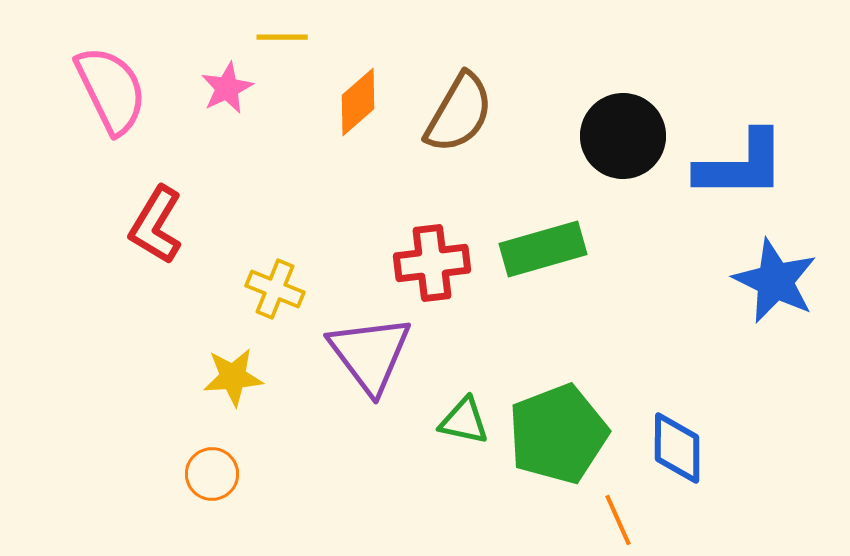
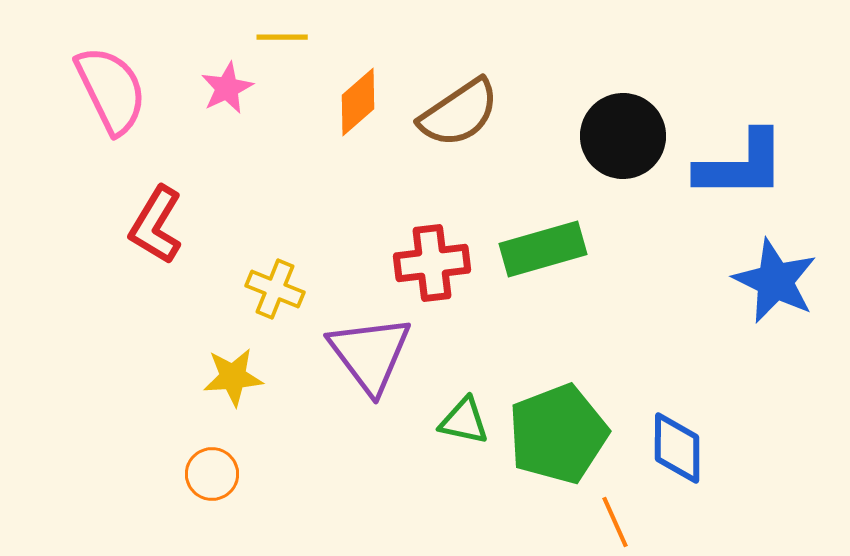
brown semicircle: rotated 26 degrees clockwise
orange line: moved 3 px left, 2 px down
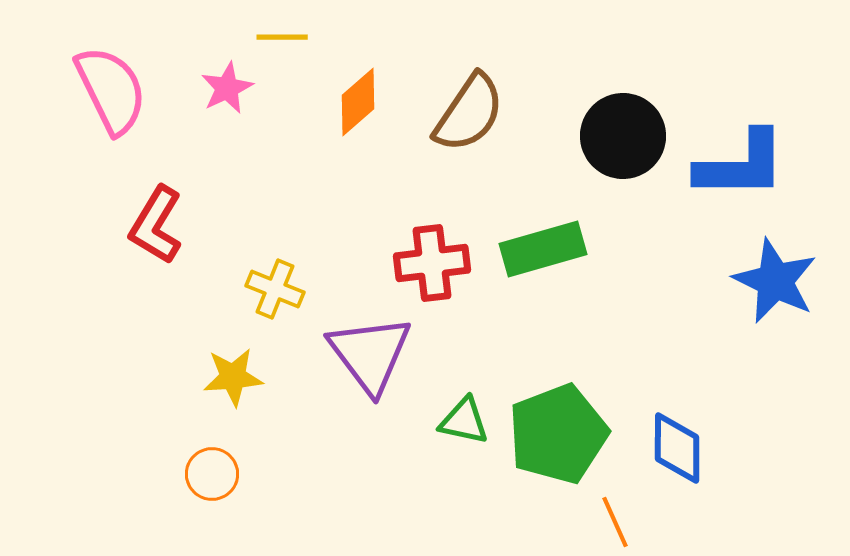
brown semicircle: moved 10 px right; rotated 22 degrees counterclockwise
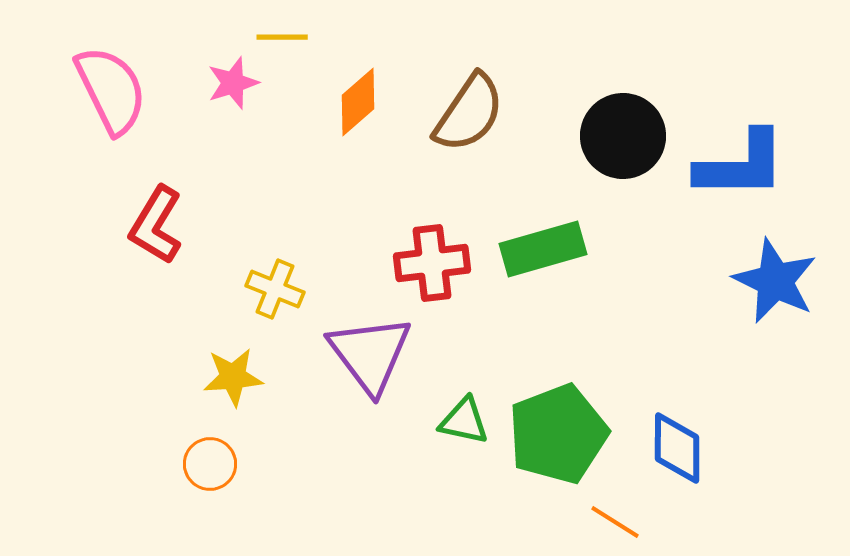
pink star: moved 6 px right, 5 px up; rotated 8 degrees clockwise
orange circle: moved 2 px left, 10 px up
orange line: rotated 34 degrees counterclockwise
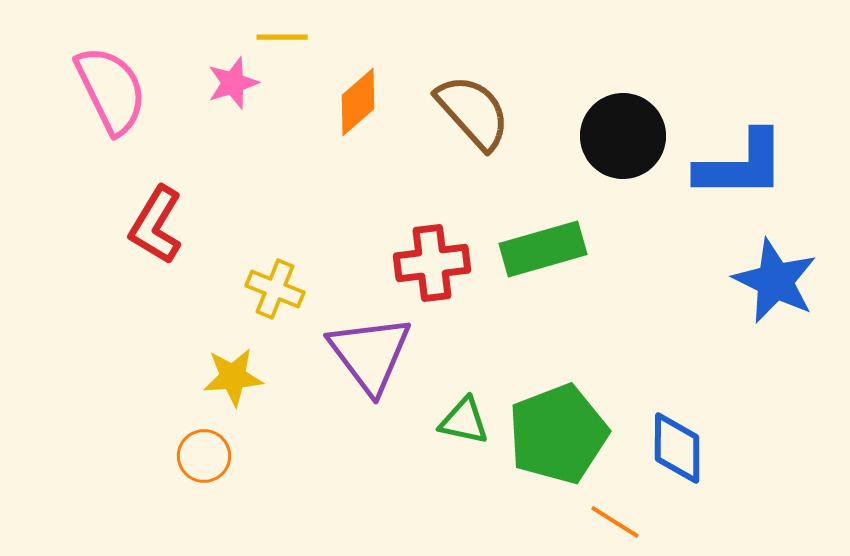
brown semicircle: moved 4 px right, 1 px up; rotated 76 degrees counterclockwise
orange circle: moved 6 px left, 8 px up
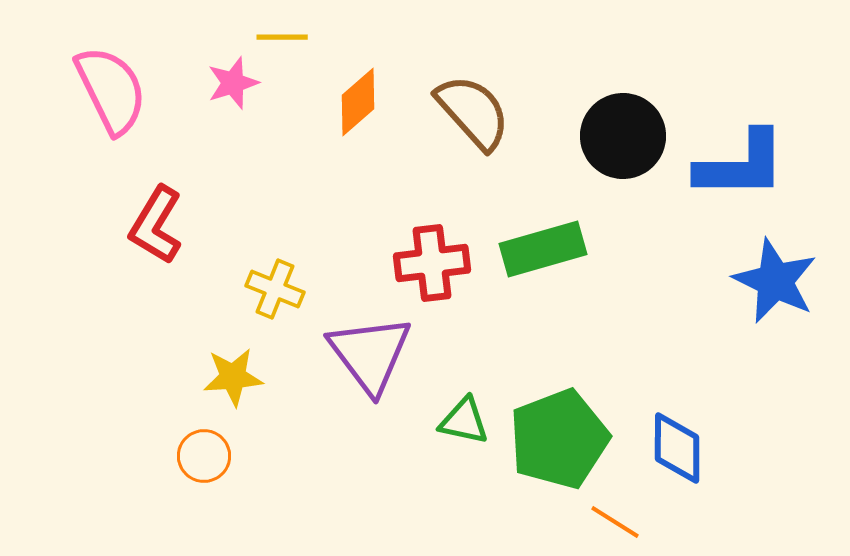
green pentagon: moved 1 px right, 5 px down
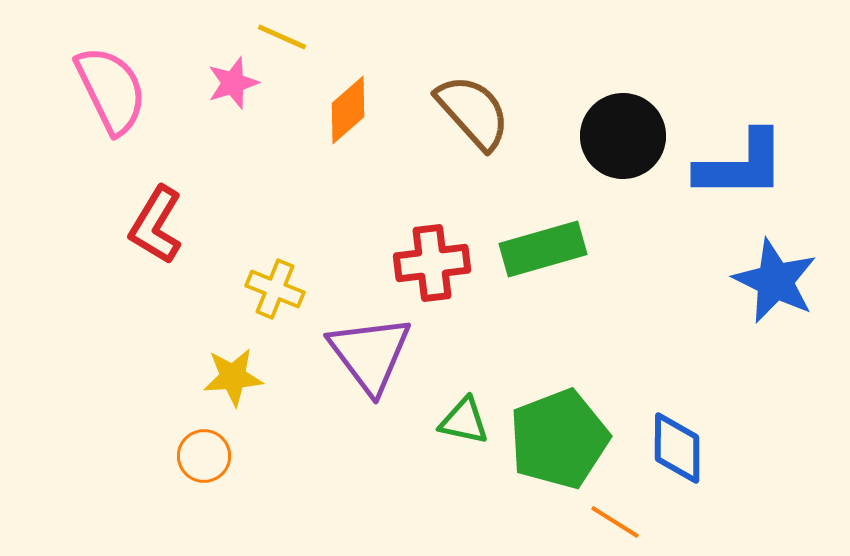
yellow line: rotated 24 degrees clockwise
orange diamond: moved 10 px left, 8 px down
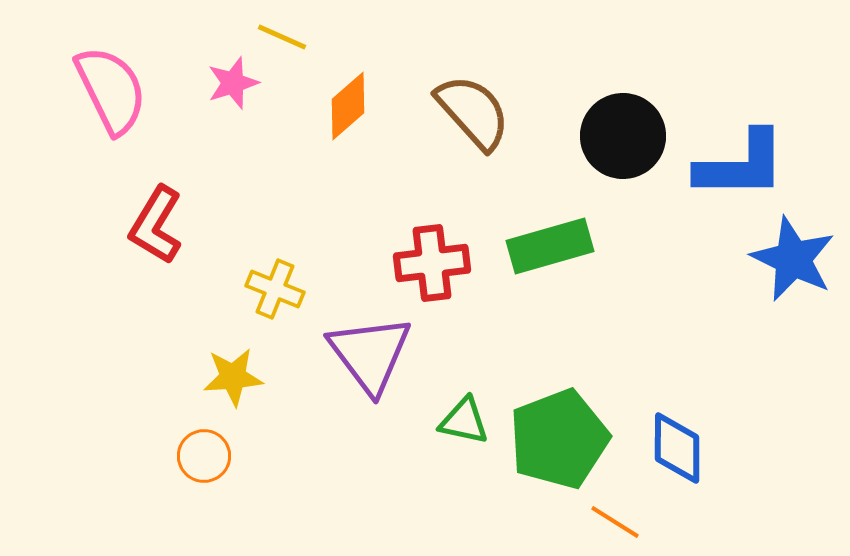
orange diamond: moved 4 px up
green rectangle: moved 7 px right, 3 px up
blue star: moved 18 px right, 22 px up
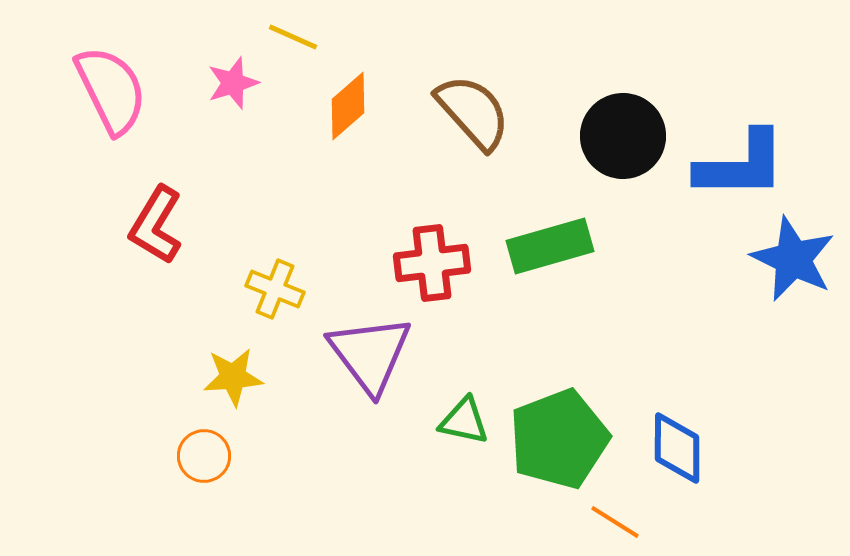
yellow line: moved 11 px right
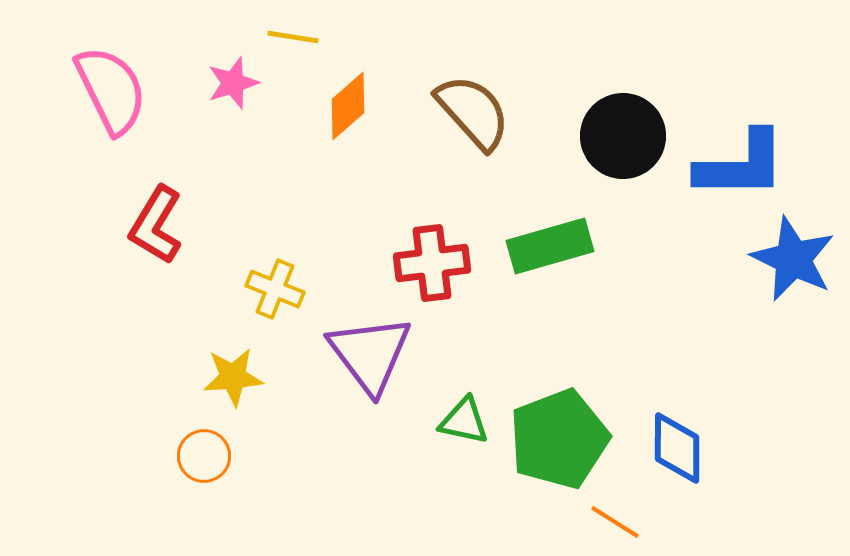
yellow line: rotated 15 degrees counterclockwise
